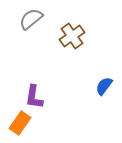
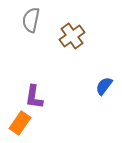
gray semicircle: moved 1 px down; rotated 40 degrees counterclockwise
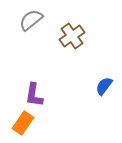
gray semicircle: rotated 40 degrees clockwise
purple L-shape: moved 2 px up
orange rectangle: moved 3 px right
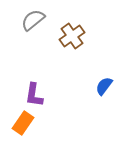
gray semicircle: moved 2 px right
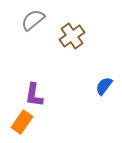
orange rectangle: moved 1 px left, 1 px up
